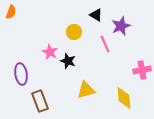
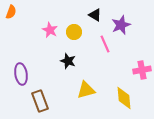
black triangle: moved 1 px left
purple star: moved 1 px up
pink star: moved 22 px up
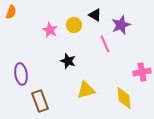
yellow circle: moved 7 px up
pink cross: moved 2 px down
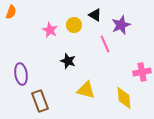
yellow triangle: rotated 30 degrees clockwise
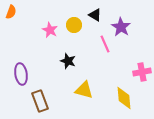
purple star: moved 2 px down; rotated 18 degrees counterclockwise
yellow triangle: moved 2 px left
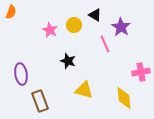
pink cross: moved 1 px left
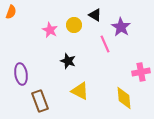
yellow triangle: moved 4 px left, 1 px down; rotated 12 degrees clockwise
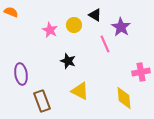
orange semicircle: rotated 88 degrees counterclockwise
brown rectangle: moved 2 px right
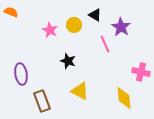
pink cross: rotated 24 degrees clockwise
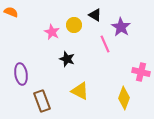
pink star: moved 2 px right, 2 px down
black star: moved 1 px left, 2 px up
yellow diamond: rotated 25 degrees clockwise
